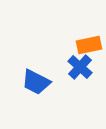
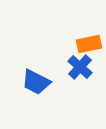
orange rectangle: moved 1 px up
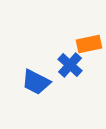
blue cross: moved 10 px left, 2 px up
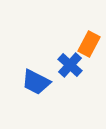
orange rectangle: rotated 50 degrees counterclockwise
